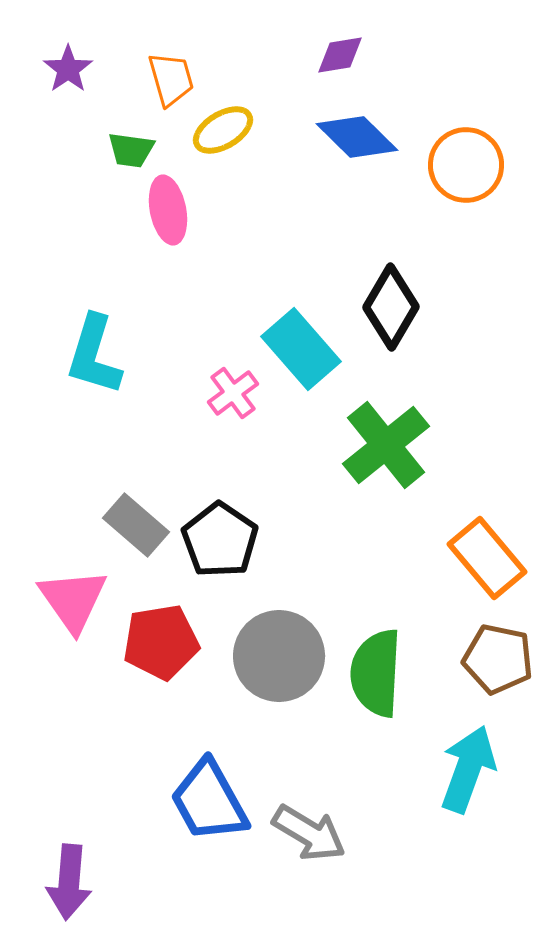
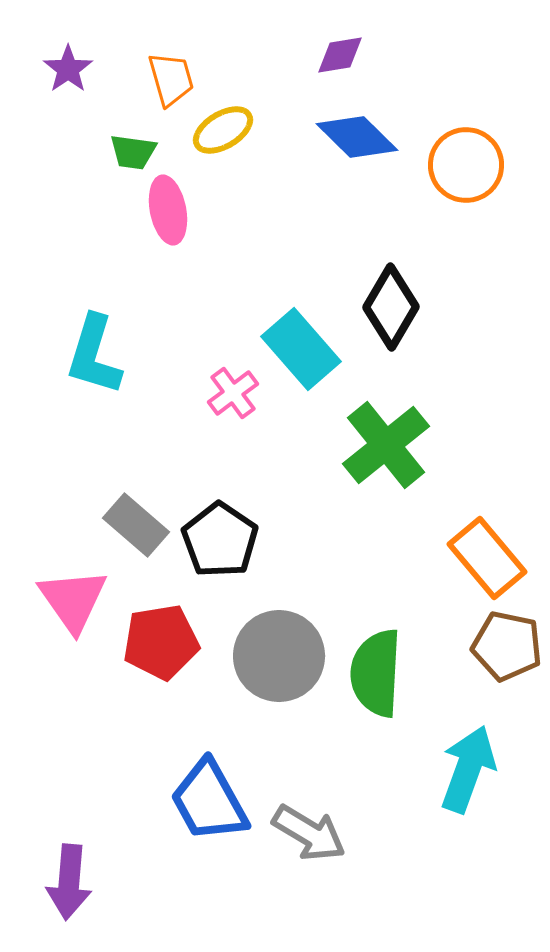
green trapezoid: moved 2 px right, 2 px down
brown pentagon: moved 9 px right, 13 px up
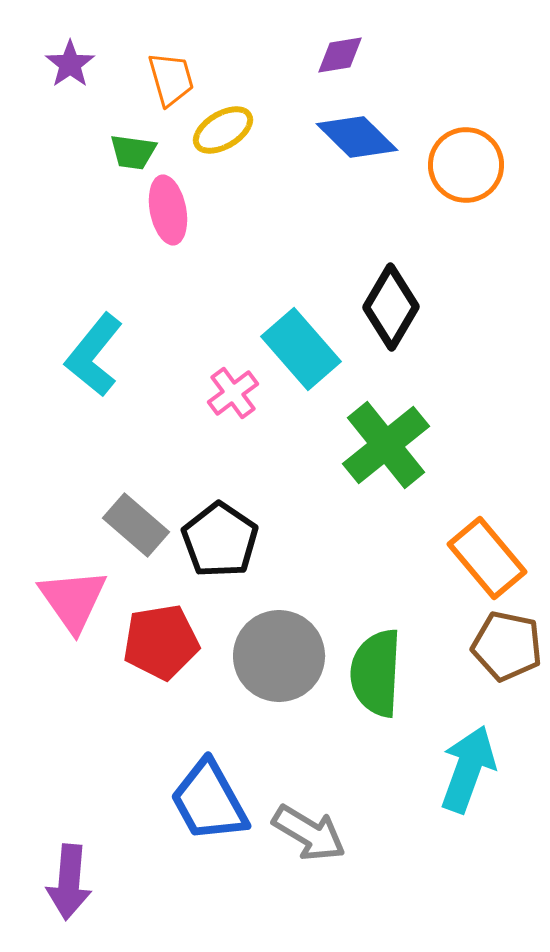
purple star: moved 2 px right, 5 px up
cyan L-shape: rotated 22 degrees clockwise
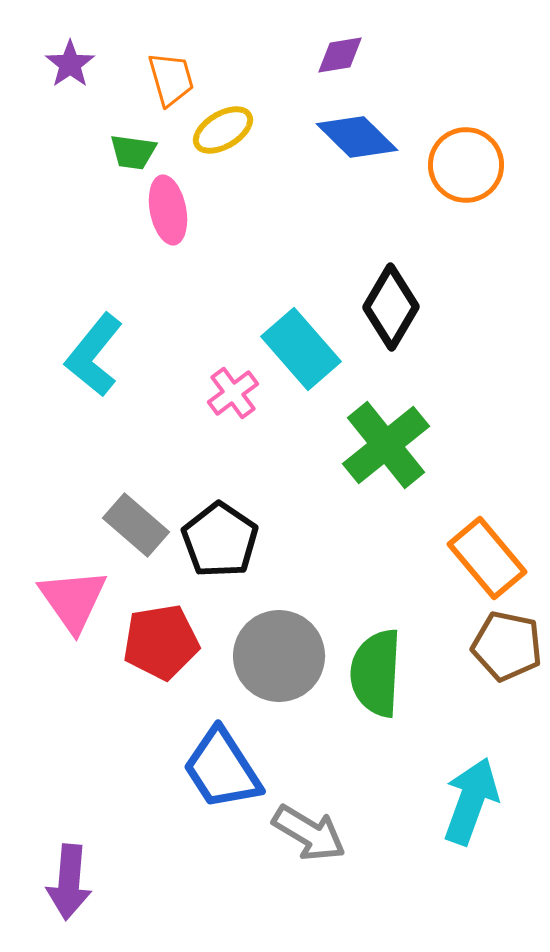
cyan arrow: moved 3 px right, 32 px down
blue trapezoid: moved 13 px right, 32 px up; rotated 4 degrees counterclockwise
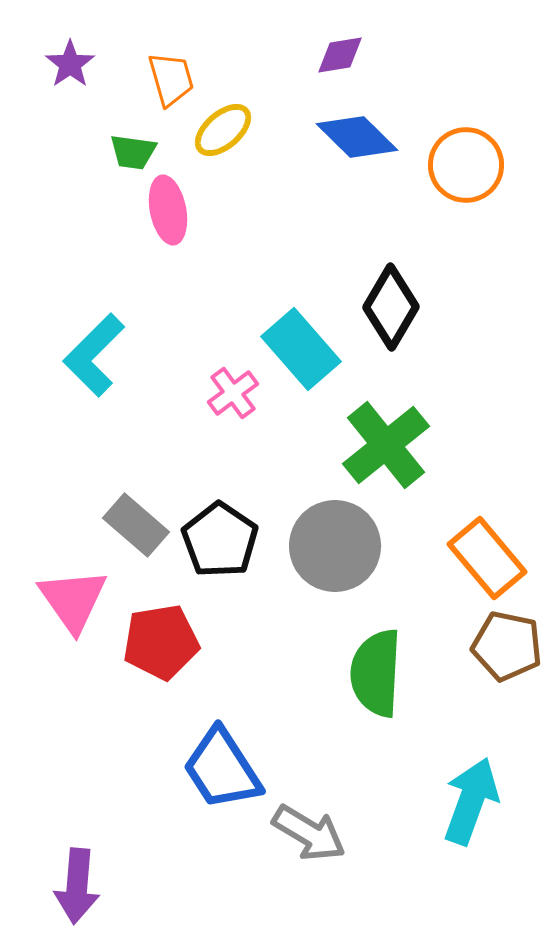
yellow ellipse: rotated 10 degrees counterclockwise
cyan L-shape: rotated 6 degrees clockwise
gray circle: moved 56 px right, 110 px up
purple arrow: moved 8 px right, 4 px down
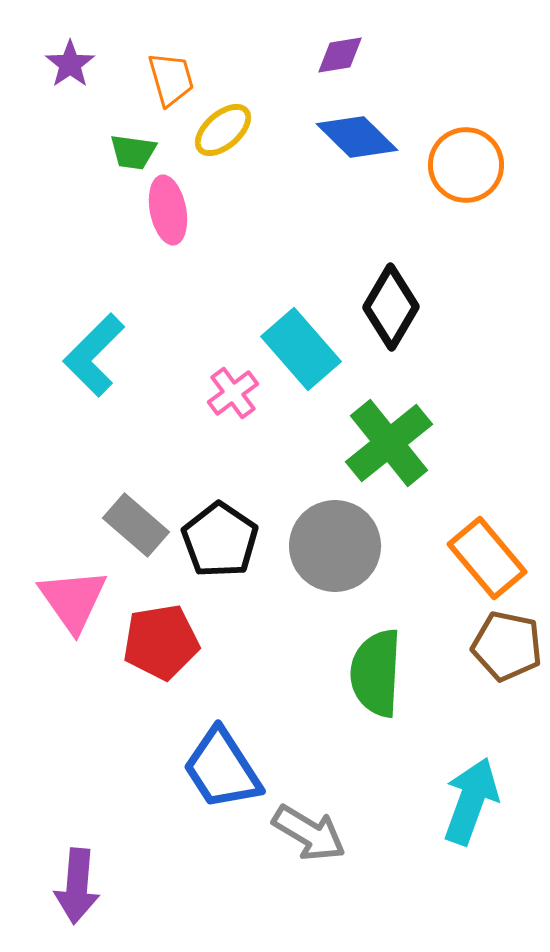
green cross: moved 3 px right, 2 px up
